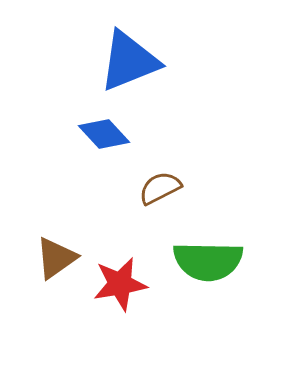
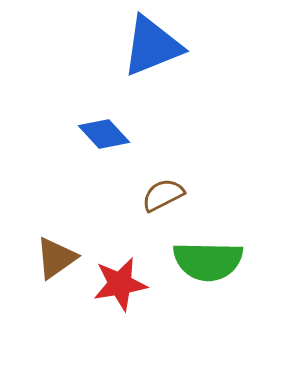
blue triangle: moved 23 px right, 15 px up
brown semicircle: moved 3 px right, 7 px down
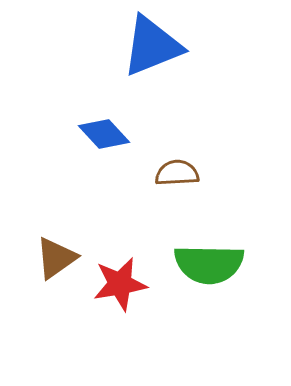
brown semicircle: moved 14 px right, 22 px up; rotated 24 degrees clockwise
green semicircle: moved 1 px right, 3 px down
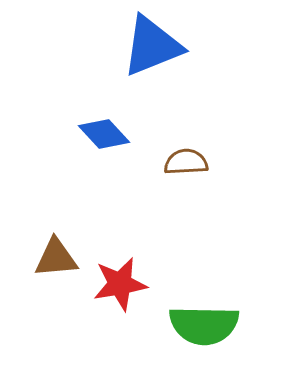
brown semicircle: moved 9 px right, 11 px up
brown triangle: rotated 30 degrees clockwise
green semicircle: moved 5 px left, 61 px down
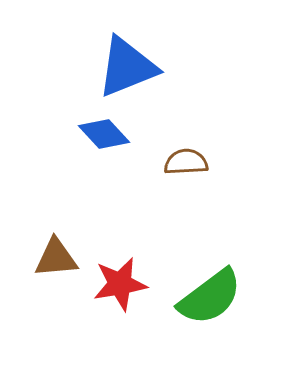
blue triangle: moved 25 px left, 21 px down
green semicircle: moved 6 px right, 28 px up; rotated 38 degrees counterclockwise
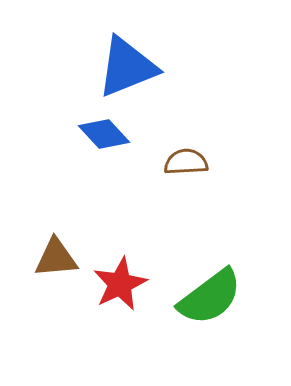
red star: rotated 16 degrees counterclockwise
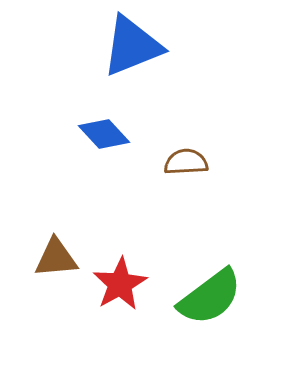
blue triangle: moved 5 px right, 21 px up
red star: rotated 4 degrees counterclockwise
